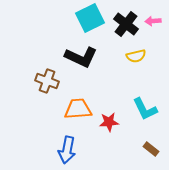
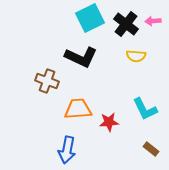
yellow semicircle: rotated 18 degrees clockwise
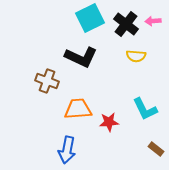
brown rectangle: moved 5 px right
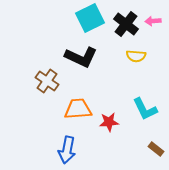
brown cross: rotated 15 degrees clockwise
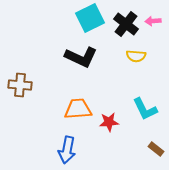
brown cross: moved 27 px left, 4 px down; rotated 30 degrees counterclockwise
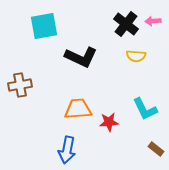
cyan square: moved 46 px left, 8 px down; rotated 16 degrees clockwise
brown cross: rotated 15 degrees counterclockwise
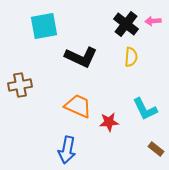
yellow semicircle: moved 5 px left, 1 px down; rotated 90 degrees counterclockwise
orange trapezoid: moved 3 px up; rotated 28 degrees clockwise
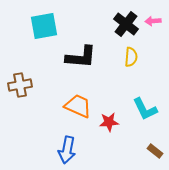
black L-shape: rotated 20 degrees counterclockwise
brown rectangle: moved 1 px left, 2 px down
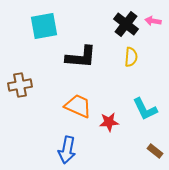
pink arrow: rotated 14 degrees clockwise
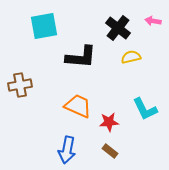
black cross: moved 8 px left, 4 px down
yellow semicircle: rotated 108 degrees counterclockwise
brown rectangle: moved 45 px left
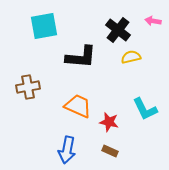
black cross: moved 2 px down
brown cross: moved 8 px right, 2 px down
red star: rotated 18 degrees clockwise
brown rectangle: rotated 14 degrees counterclockwise
